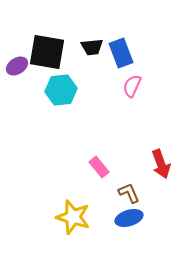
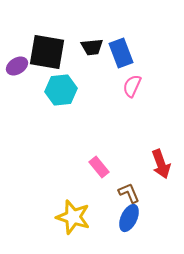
blue ellipse: rotated 48 degrees counterclockwise
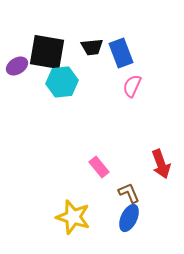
cyan hexagon: moved 1 px right, 8 px up
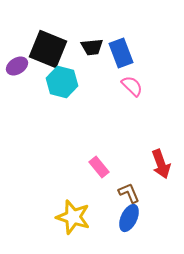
black square: moved 1 px right, 3 px up; rotated 12 degrees clockwise
cyan hexagon: rotated 20 degrees clockwise
pink semicircle: rotated 110 degrees clockwise
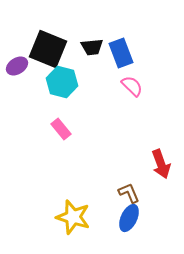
pink rectangle: moved 38 px left, 38 px up
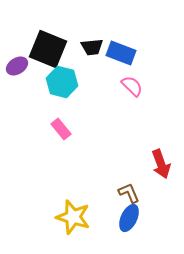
blue rectangle: rotated 48 degrees counterclockwise
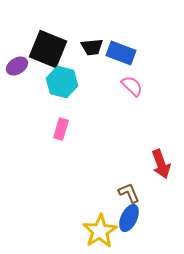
pink rectangle: rotated 55 degrees clockwise
yellow star: moved 27 px right, 14 px down; rotated 24 degrees clockwise
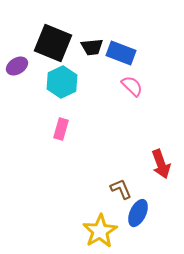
black square: moved 5 px right, 6 px up
cyan hexagon: rotated 20 degrees clockwise
brown L-shape: moved 8 px left, 4 px up
blue ellipse: moved 9 px right, 5 px up
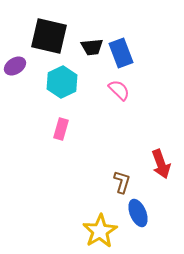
black square: moved 4 px left, 7 px up; rotated 9 degrees counterclockwise
blue rectangle: rotated 48 degrees clockwise
purple ellipse: moved 2 px left
pink semicircle: moved 13 px left, 4 px down
brown L-shape: moved 1 px right, 7 px up; rotated 40 degrees clockwise
blue ellipse: rotated 48 degrees counterclockwise
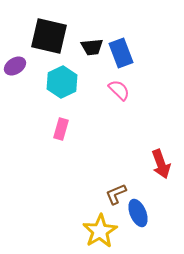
brown L-shape: moved 6 px left, 12 px down; rotated 130 degrees counterclockwise
